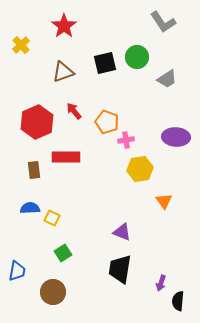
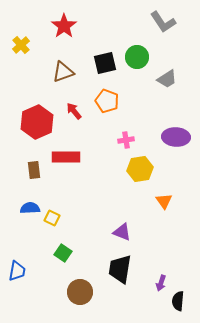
orange pentagon: moved 21 px up
green square: rotated 24 degrees counterclockwise
brown circle: moved 27 px right
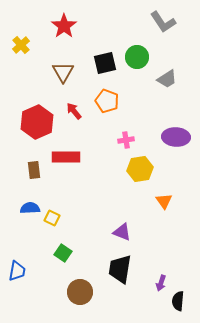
brown triangle: rotated 40 degrees counterclockwise
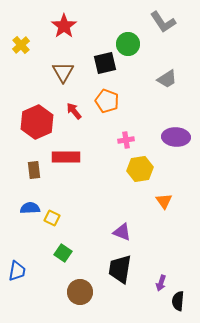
green circle: moved 9 px left, 13 px up
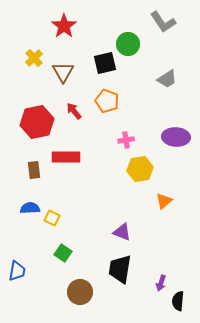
yellow cross: moved 13 px right, 13 px down
red hexagon: rotated 12 degrees clockwise
orange triangle: rotated 24 degrees clockwise
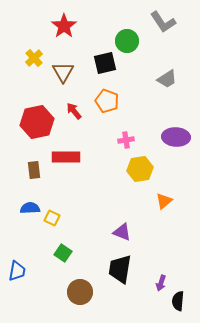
green circle: moved 1 px left, 3 px up
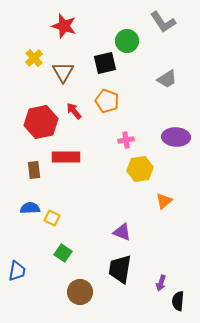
red star: rotated 20 degrees counterclockwise
red hexagon: moved 4 px right
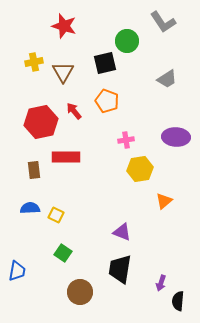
yellow cross: moved 4 px down; rotated 30 degrees clockwise
yellow square: moved 4 px right, 3 px up
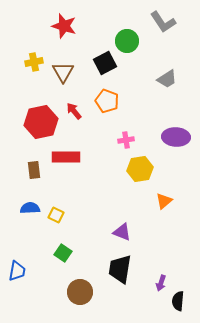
black square: rotated 15 degrees counterclockwise
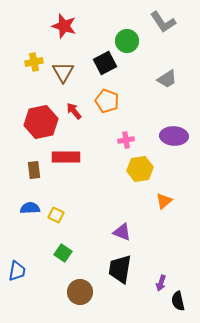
purple ellipse: moved 2 px left, 1 px up
black semicircle: rotated 18 degrees counterclockwise
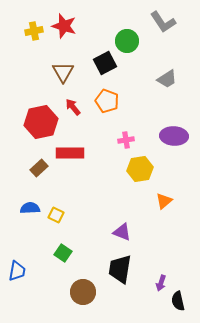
yellow cross: moved 31 px up
red arrow: moved 1 px left, 4 px up
red rectangle: moved 4 px right, 4 px up
brown rectangle: moved 5 px right, 2 px up; rotated 54 degrees clockwise
brown circle: moved 3 px right
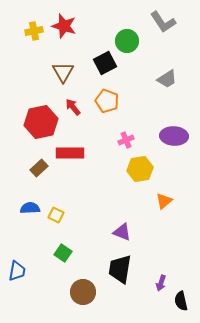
pink cross: rotated 14 degrees counterclockwise
black semicircle: moved 3 px right
